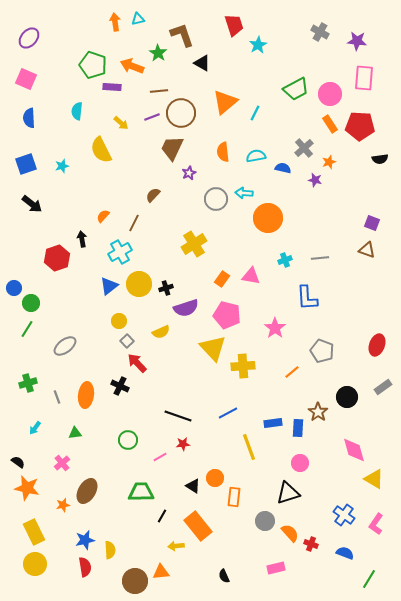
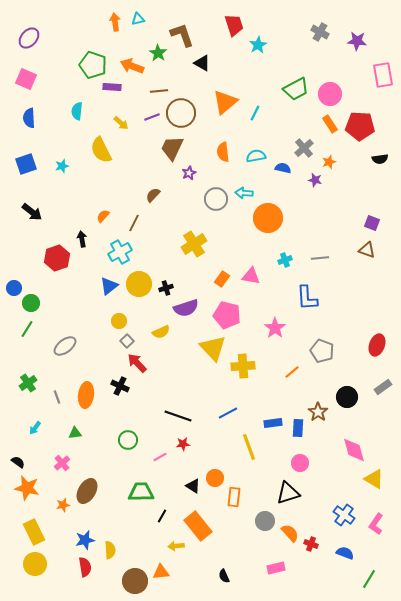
pink rectangle at (364, 78): moved 19 px right, 3 px up; rotated 15 degrees counterclockwise
black arrow at (32, 204): moved 8 px down
green cross at (28, 383): rotated 18 degrees counterclockwise
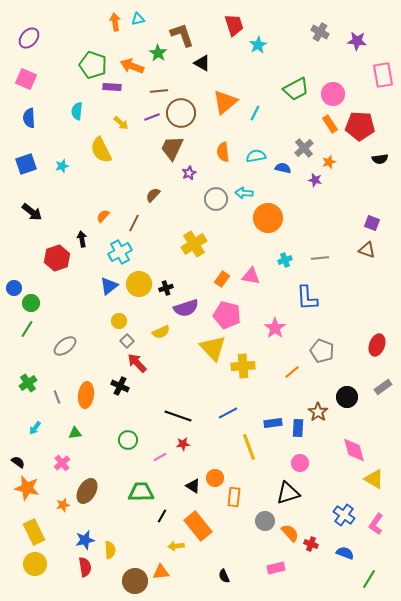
pink circle at (330, 94): moved 3 px right
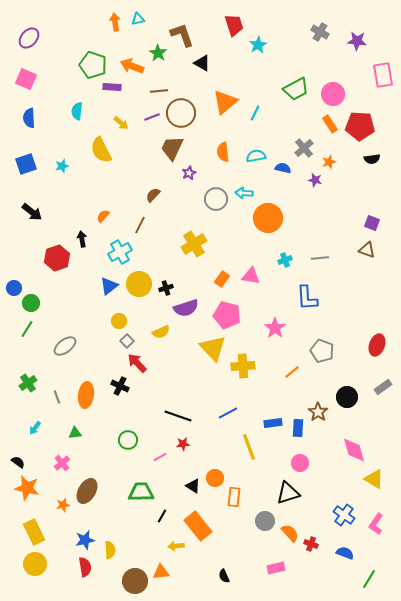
black semicircle at (380, 159): moved 8 px left
brown line at (134, 223): moved 6 px right, 2 px down
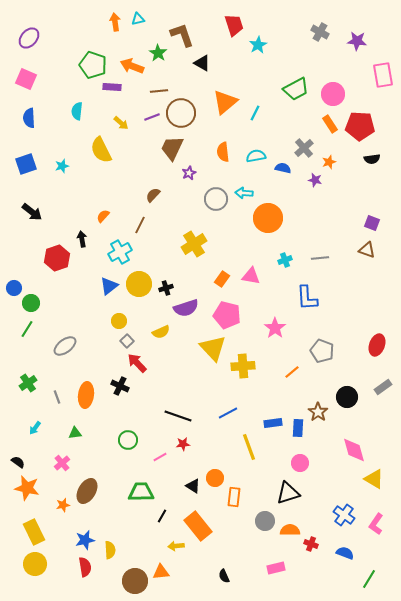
orange semicircle at (290, 533): moved 3 px up; rotated 48 degrees counterclockwise
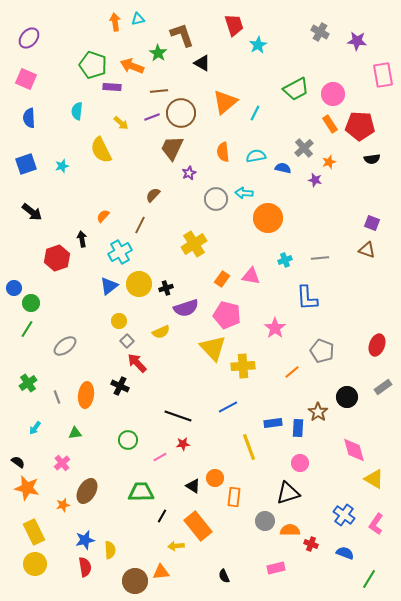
blue line at (228, 413): moved 6 px up
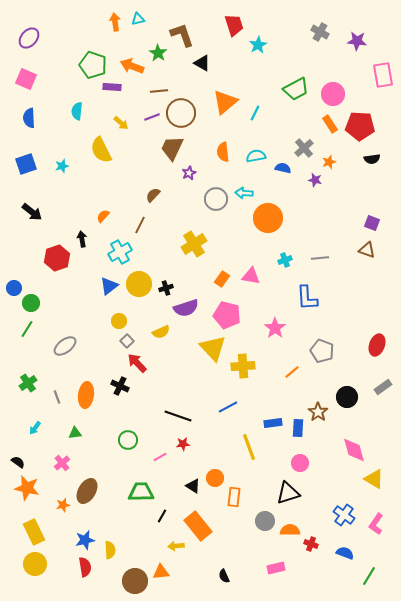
green line at (369, 579): moved 3 px up
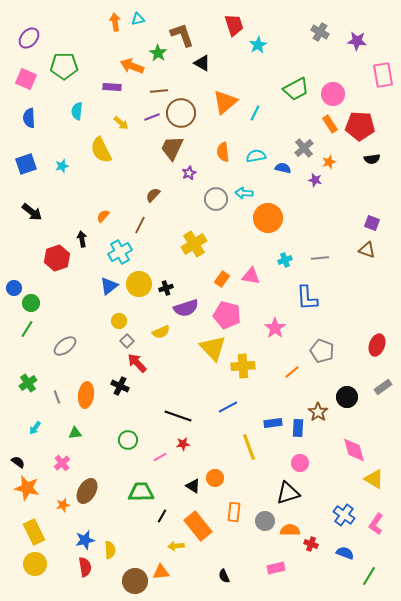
green pentagon at (93, 65): moved 29 px left, 1 px down; rotated 20 degrees counterclockwise
orange rectangle at (234, 497): moved 15 px down
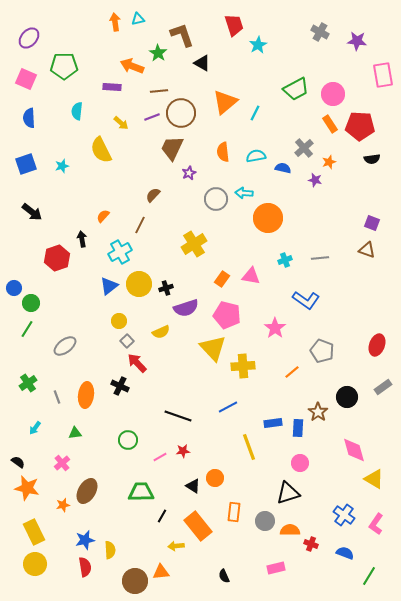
blue L-shape at (307, 298): moved 1 px left, 2 px down; rotated 52 degrees counterclockwise
red star at (183, 444): moved 7 px down
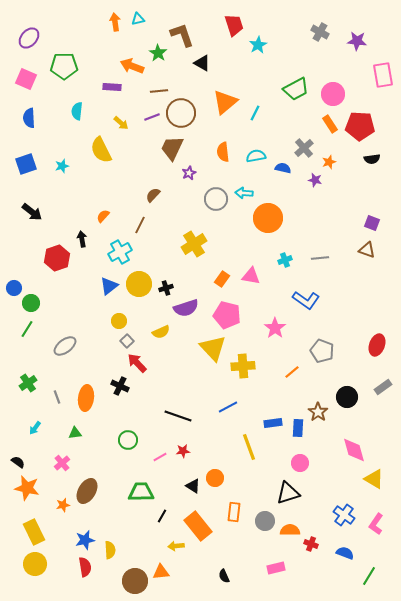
orange ellipse at (86, 395): moved 3 px down
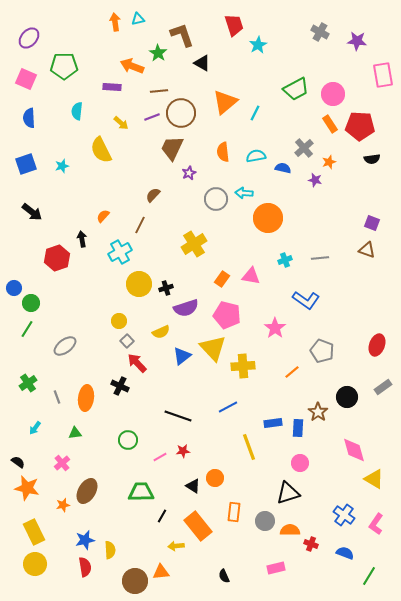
blue triangle at (109, 286): moved 73 px right, 70 px down
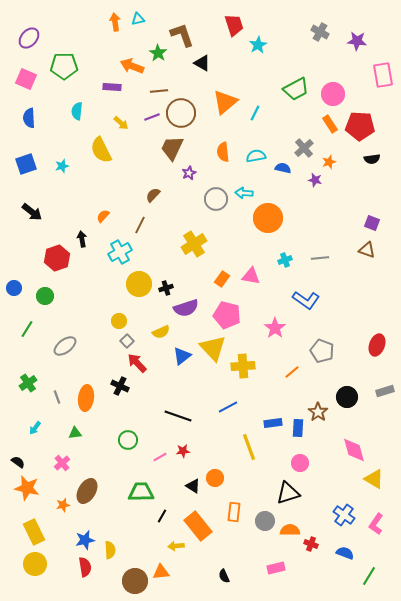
green circle at (31, 303): moved 14 px right, 7 px up
gray rectangle at (383, 387): moved 2 px right, 4 px down; rotated 18 degrees clockwise
